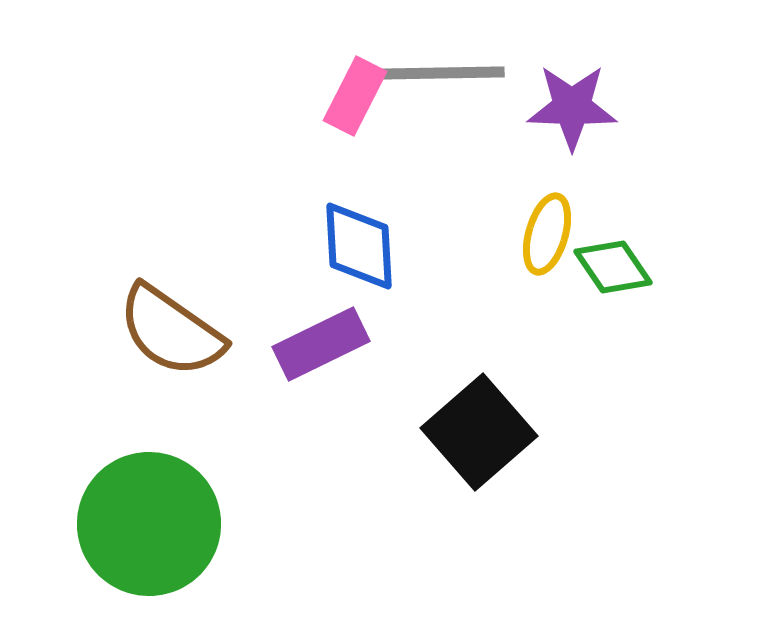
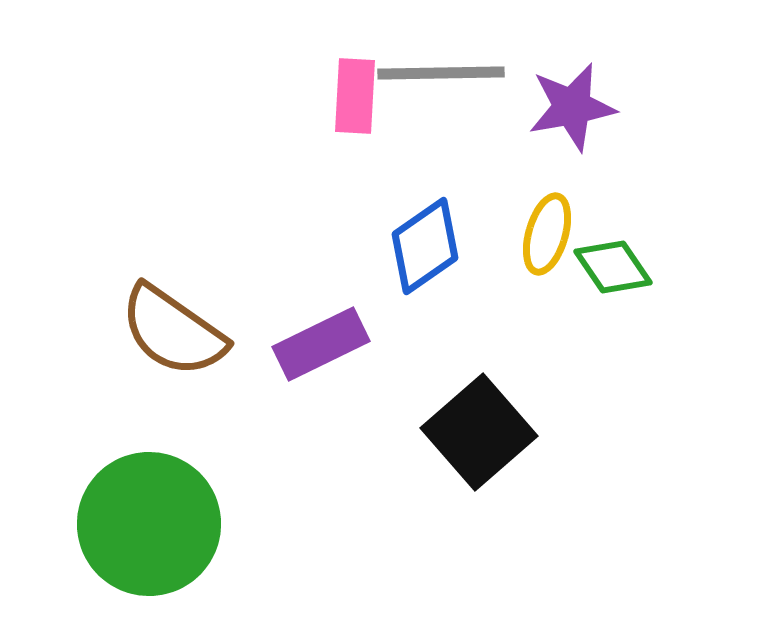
pink rectangle: rotated 24 degrees counterclockwise
purple star: rotated 12 degrees counterclockwise
blue diamond: moved 66 px right; rotated 58 degrees clockwise
brown semicircle: moved 2 px right
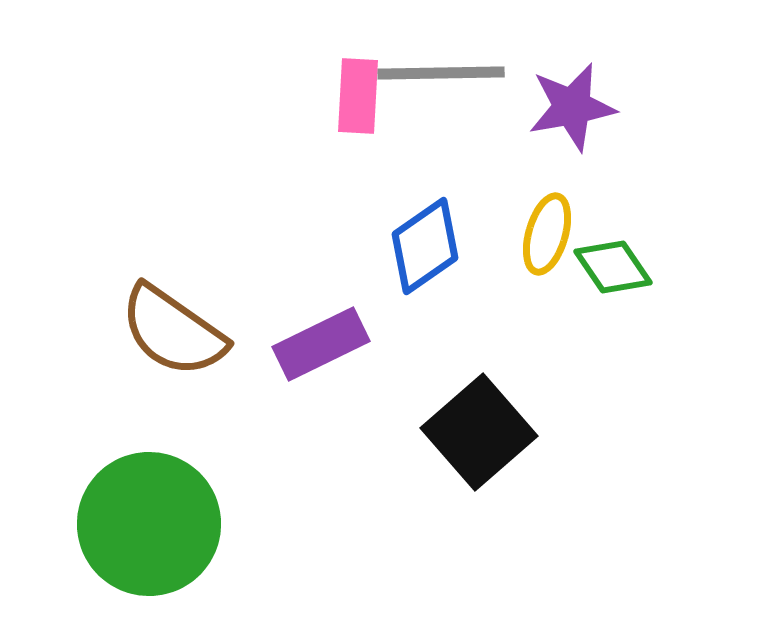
pink rectangle: moved 3 px right
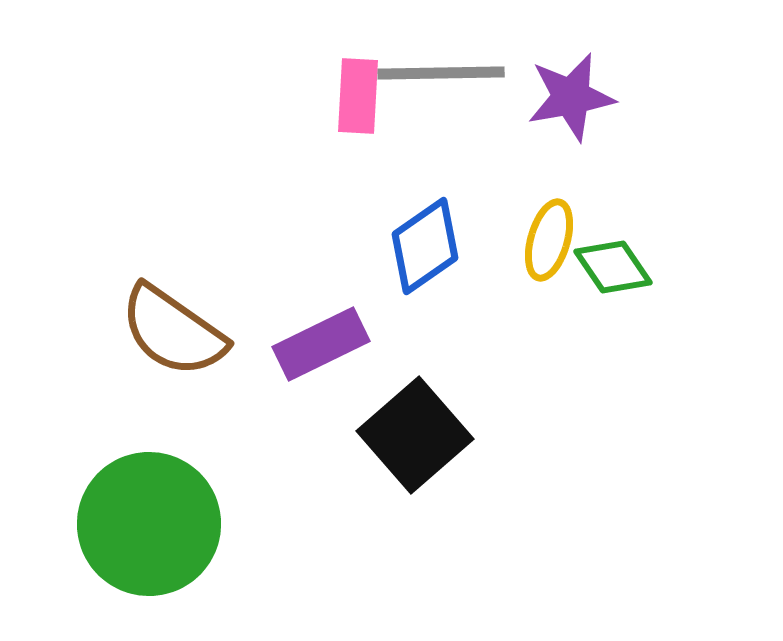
purple star: moved 1 px left, 10 px up
yellow ellipse: moved 2 px right, 6 px down
black square: moved 64 px left, 3 px down
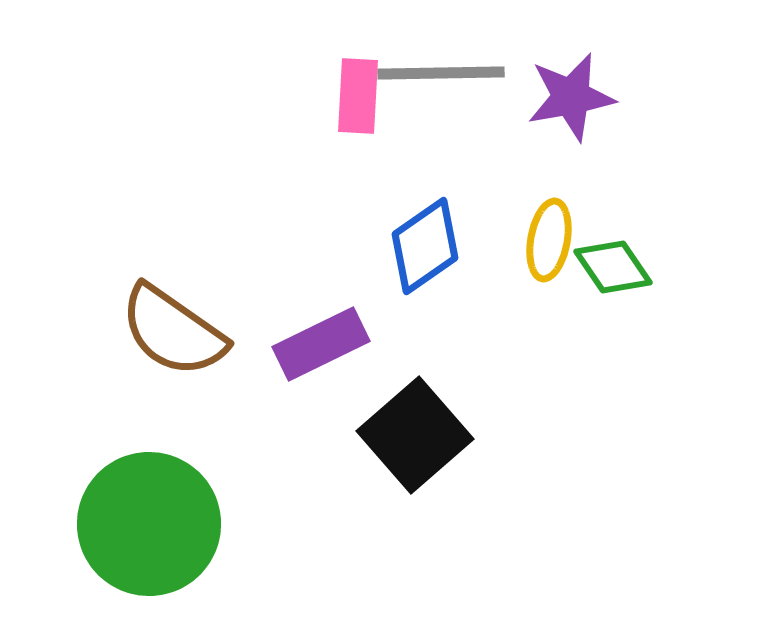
yellow ellipse: rotated 6 degrees counterclockwise
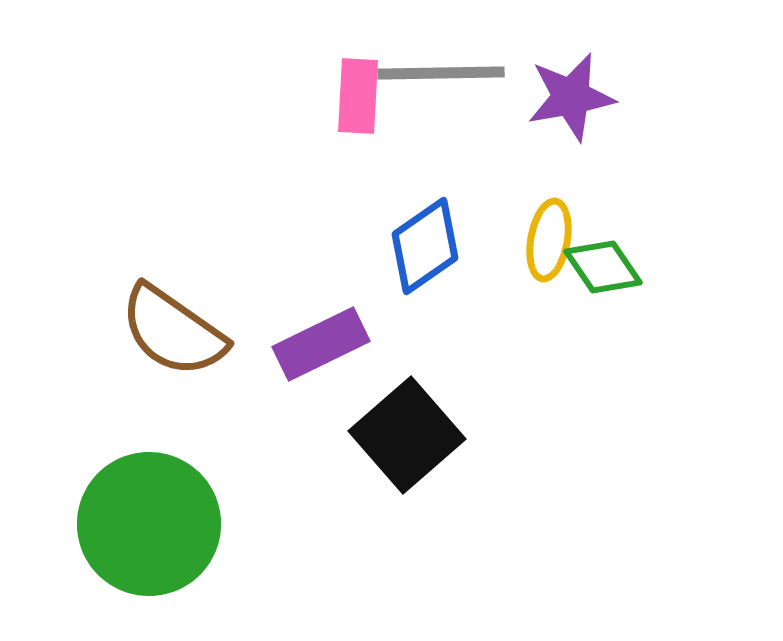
green diamond: moved 10 px left
black square: moved 8 px left
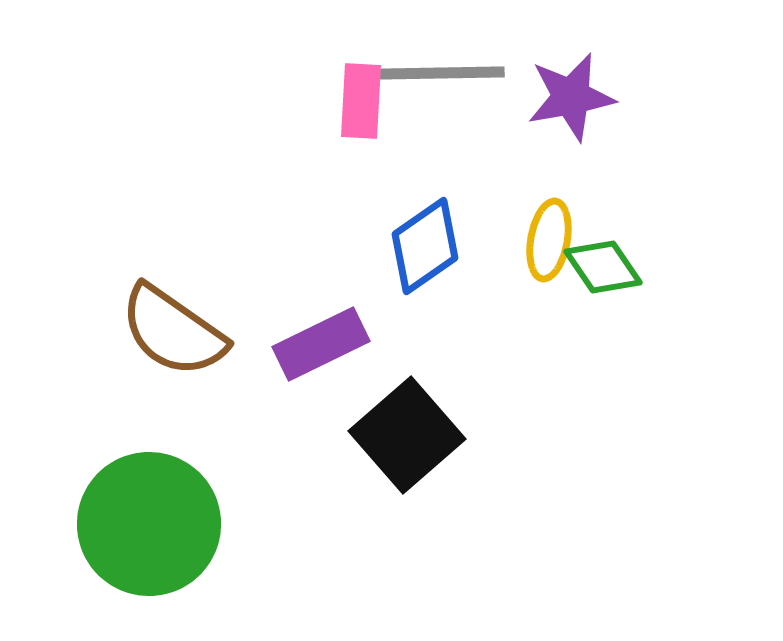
pink rectangle: moved 3 px right, 5 px down
